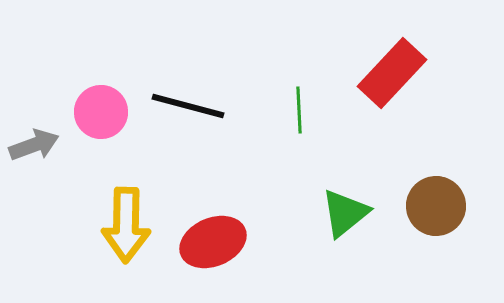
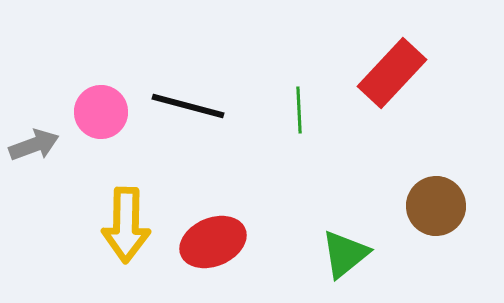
green triangle: moved 41 px down
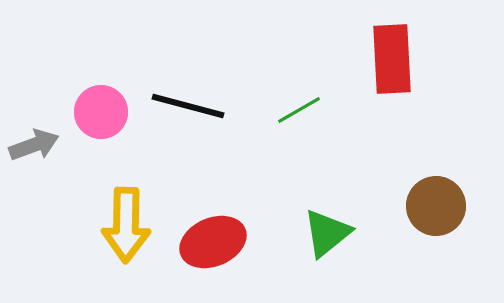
red rectangle: moved 14 px up; rotated 46 degrees counterclockwise
green line: rotated 63 degrees clockwise
green triangle: moved 18 px left, 21 px up
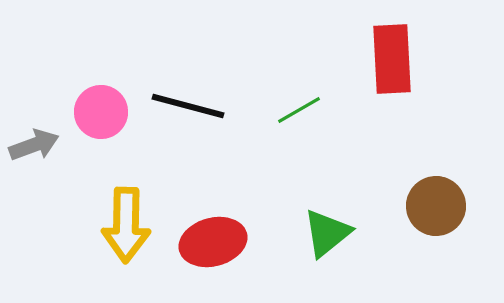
red ellipse: rotated 8 degrees clockwise
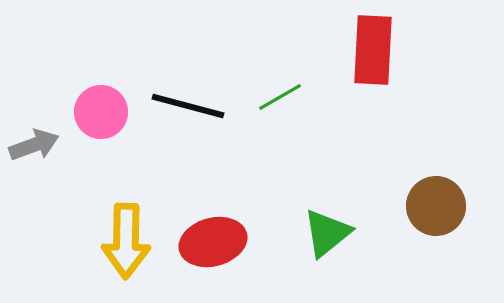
red rectangle: moved 19 px left, 9 px up; rotated 6 degrees clockwise
green line: moved 19 px left, 13 px up
yellow arrow: moved 16 px down
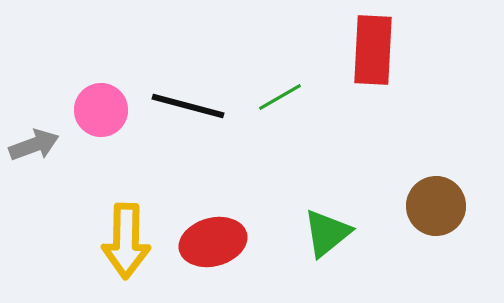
pink circle: moved 2 px up
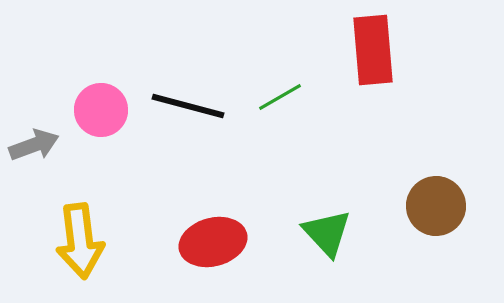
red rectangle: rotated 8 degrees counterclockwise
green triangle: rotated 34 degrees counterclockwise
yellow arrow: moved 46 px left; rotated 8 degrees counterclockwise
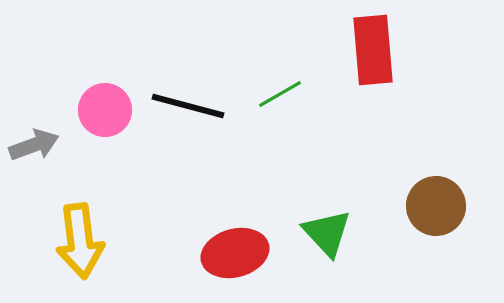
green line: moved 3 px up
pink circle: moved 4 px right
red ellipse: moved 22 px right, 11 px down
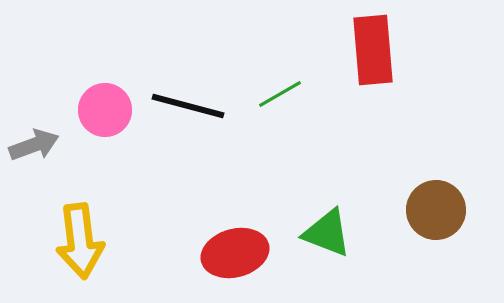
brown circle: moved 4 px down
green triangle: rotated 26 degrees counterclockwise
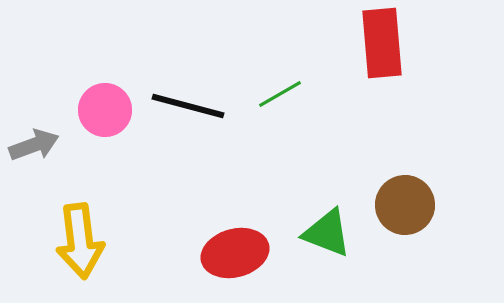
red rectangle: moved 9 px right, 7 px up
brown circle: moved 31 px left, 5 px up
